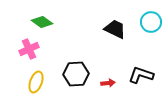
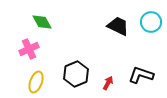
green diamond: rotated 25 degrees clockwise
black trapezoid: moved 3 px right, 3 px up
black hexagon: rotated 20 degrees counterclockwise
red arrow: rotated 56 degrees counterclockwise
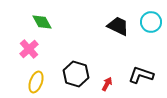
pink cross: rotated 18 degrees counterclockwise
black hexagon: rotated 20 degrees counterclockwise
red arrow: moved 1 px left, 1 px down
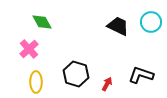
yellow ellipse: rotated 20 degrees counterclockwise
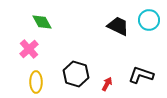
cyan circle: moved 2 px left, 2 px up
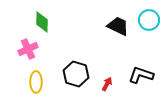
green diamond: rotated 30 degrees clockwise
pink cross: moved 1 px left; rotated 18 degrees clockwise
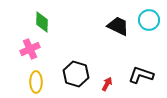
pink cross: moved 2 px right
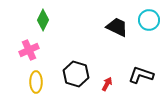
green diamond: moved 1 px right, 2 px up; rotated 25 degrees clockwise
black trapezoid: moved 1 px left, 1 px down
pink cross: moved 1 px left, 1 px down
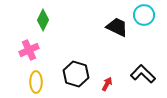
cyan circle: moved 5 px left, 5 px up
black L-shape: moved 2 px right, 1 px up; rotated 25 degrees clockwise
